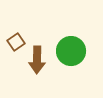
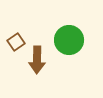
green circle: moved 2 px left, 11 px up
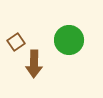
brown arrow: moved 3 px left, 4 px down
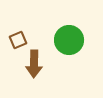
brown square: moved 2 px right, 2 px up; rotated 12 degrees clockwise
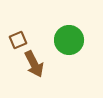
brown arrow: rotated 28 degrees counterclockwise
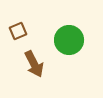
brown square: moved 9 px up
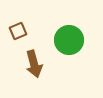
brown arrow: rotated 12 degrees clockwise
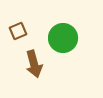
green circle: moved 6 px left, 2 px up
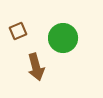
brown arrow: moved 2 px right, 3 px down
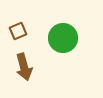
brown arrow: moved 12 px left
